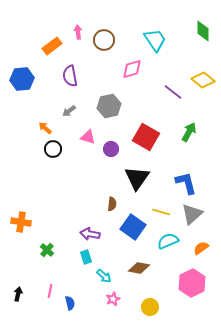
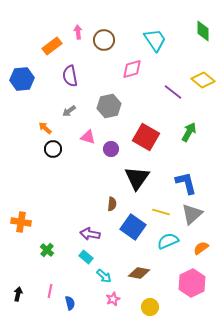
cyan rectangle: rotated 32 degrees counterclockwise
brown diamond: moved 5 px down
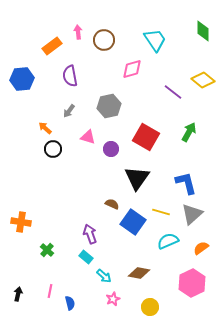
gray arrow: rotated 16 degrees counterclockwise
brown semicircle: rotated 72 degrees counterclockwise
blue square: moved 5 px up
purple arrow: rotated 60 degrees clockwise
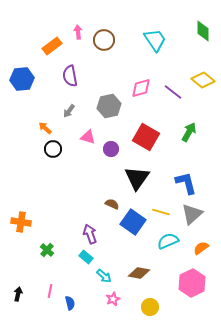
pink diamond: moved 9 px right, 19 px down
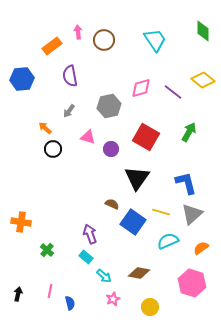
pink hexagon: rotated 16 degrees counterclockwise
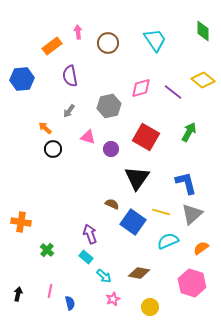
brown circle: moved 4 px right, 3 px down
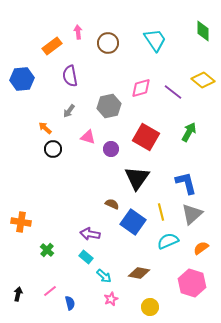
yellow line: rotated 60 degrees clockwise
purple arrow: rotated 60 degrees counterclockwise
pink line: rotated 40 degrees clockwise
pink star: moved 2 px left
